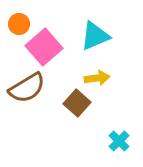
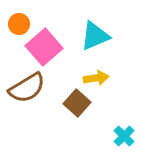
yellow arrow: moved 1 px left
cyan cross: moved 5 px right, 5 px up
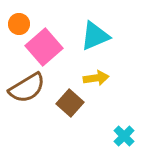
brown square: moved 7 px left
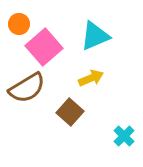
yellow arrow: moved 5 px left; rotated 15 degrees counterclockwise
brown square: moved 9 px down
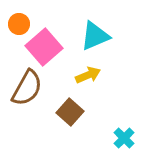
yellow arrow: moved 3 px left, 3 px up
brown semicircle: rotated 30 degrees counterclockwise
cyan cross: moved 2 px down
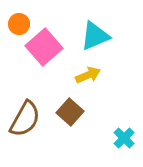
brown semicircle: moved 2 px left, 31 px down
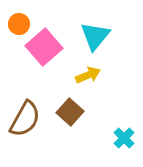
cyan triangle: rotated 28 degrees counterclockwise
